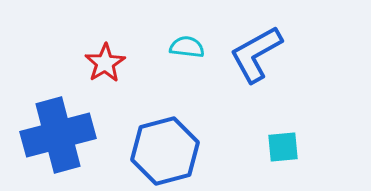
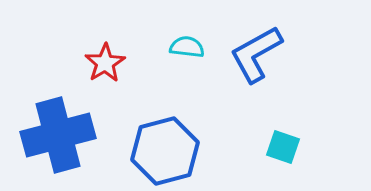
cyan square: rotated 24 degrees clockwise
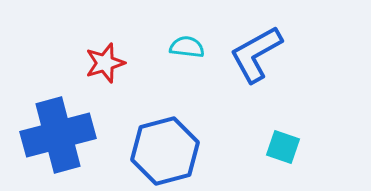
red star: rotated 15 degrees clockwise
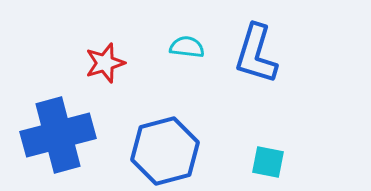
blue L-shape: rotated 44 degrees counterclockwise
cyan square: moved 15 px left, 15 px down; rotated 8 degrees counterclockwise
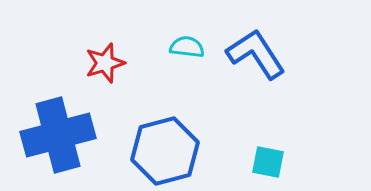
blue L-shape: rotated 130 degrees clockwise
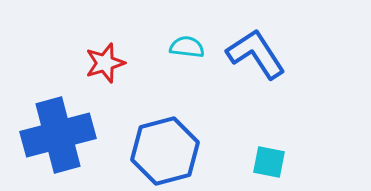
cyan square: moved 1 px right
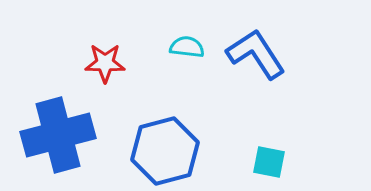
red star: rotated 18 degrees clockwise
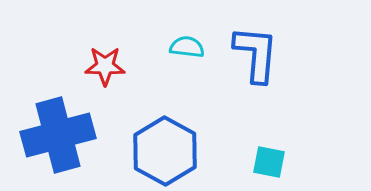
blue L-shape: rotated 38 degrees clockwise
red star: moved 3 px down
blue hexagon: rotated 16 degrees counterclockwise
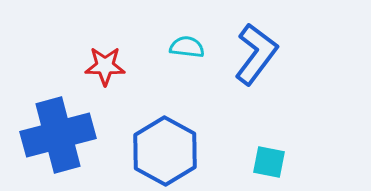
blue L-shape: rotated 32 degrees clockwise
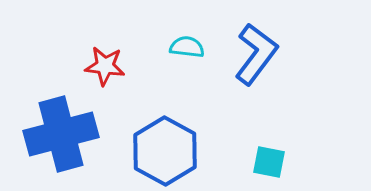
red star: rotated 6 degrees clockwise
blue cross: moved 3 px right, 1 px up
